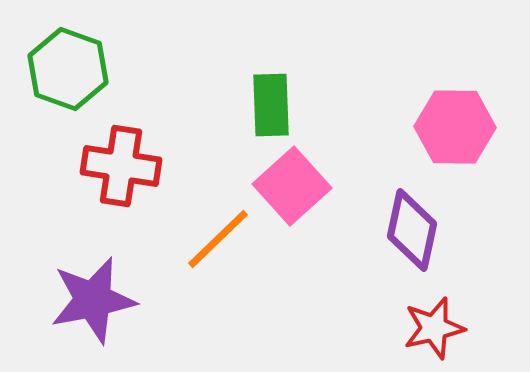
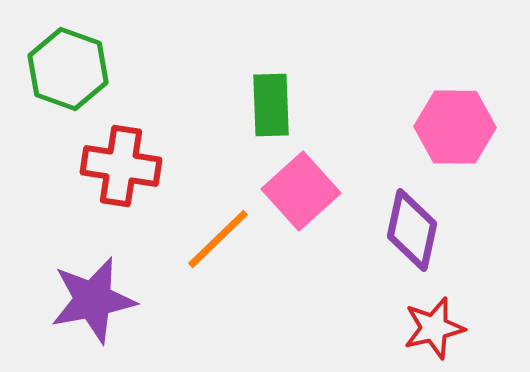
pink square: moved 9 px right, 5 px down
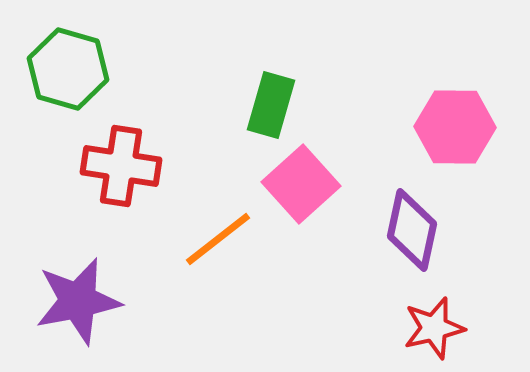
green hexagon: rotated 4 degrees counterclockwise
green rectangle: rotated 18 degrees clockwise
pink square: moved 7 px up
orange line: rotated 6 degrees clockwise
purple star: moved 15 px left, 1 px down
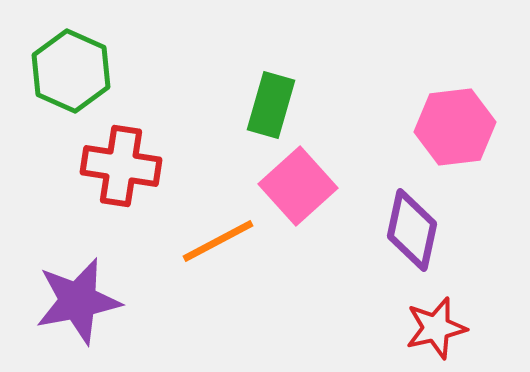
green hexagon: moved 3 px right, 2 px down; rotated 8 degrees clockwise
pink hexagon: rotated 8 degrees counterclockwise
pink square: moved 3 px left, 2 px down
orange line: moved 2 px down; rotated 10 degrees clockwise
red star: moved 2 px right
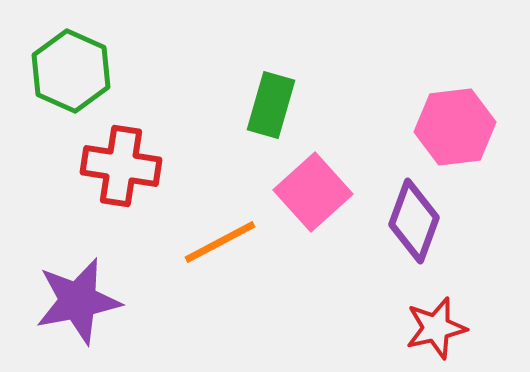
pink square: moved 15 px right, 6 px down
purple diamond: moved 2 px right, 9 px up; rotated 8 degrees clockwise
orange line: moved 2 px right, 1 px down
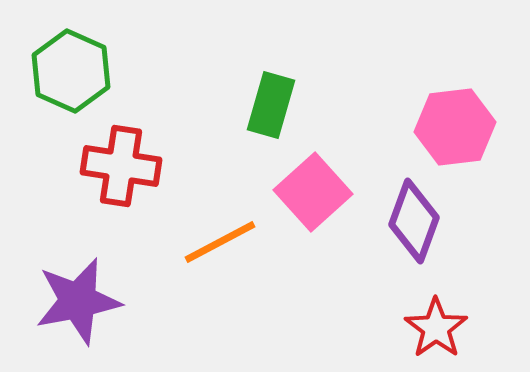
red star: rotated 22 degrees counterclockwise
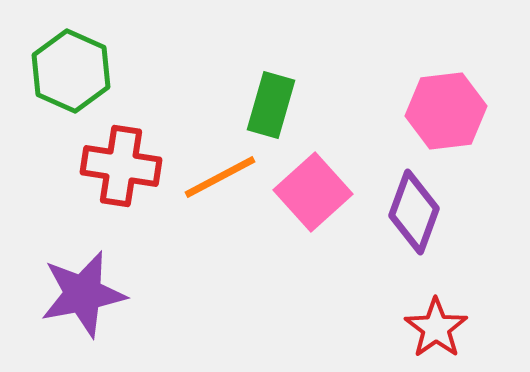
pink hexagon: moved 9 px left, 16 px up
purple diamond: moved 9 px up
orange line: moved 65 px up
purple star: moved 5 px right, 7 px up
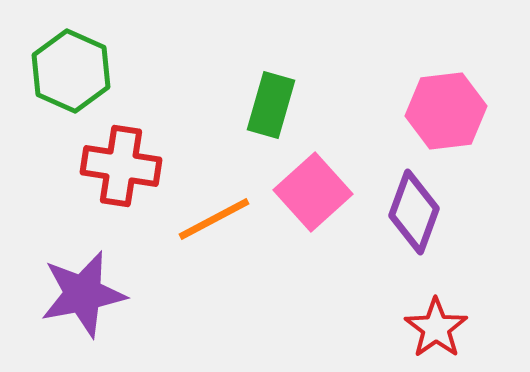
orange line: moved 6 px left, 42 px down
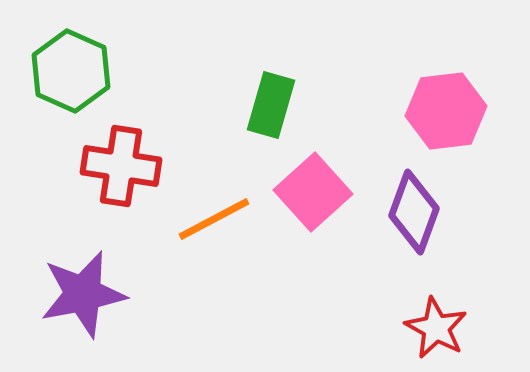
red star: rotated 8 degrees counterclockwise
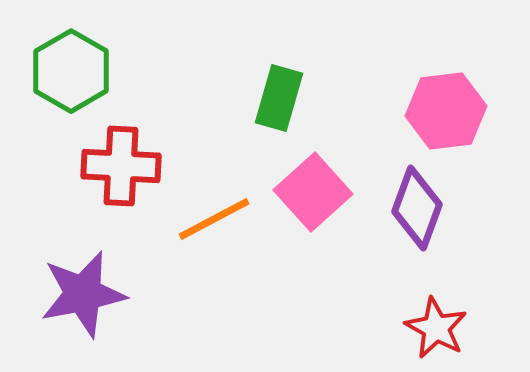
green hexagon: rotated 6 degrees clockwise
green rectangle: moved 8 px right, 7 px up
red cross: rotated 6 degrees counterclockwise
purple diamond: moved 3 px right, 4 px up
